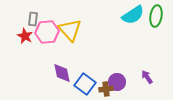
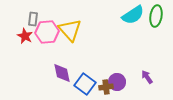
brown cross: moved 2 px up
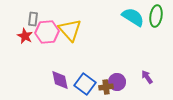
cyan semicircle: moved 2 px down; rotated 115 degrees counterclockwise
purple diamond: moved 2 px left, 7 px down
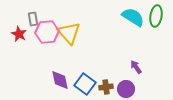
gray rectangle: rotated 16 degrees counterclockwise
yellow triangle: moved 1 px left, 3 px down
red star: moved 6 px left, 2 px up
purple arrow: moved 11 px left, 10 px up
purple circle: moved 9 px right, 7 px down
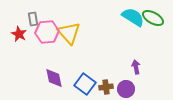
green ellipse: moved 3 px left, 2 px down; rotated 70 degrees counterclockwise
purple arrow: rotated 24 degrees clockwise
purple diamond: moved 6 px left, 2 px up
